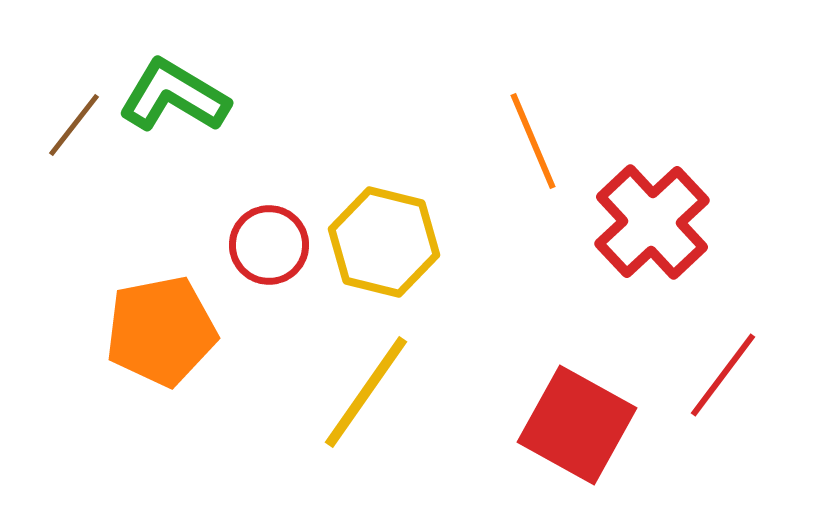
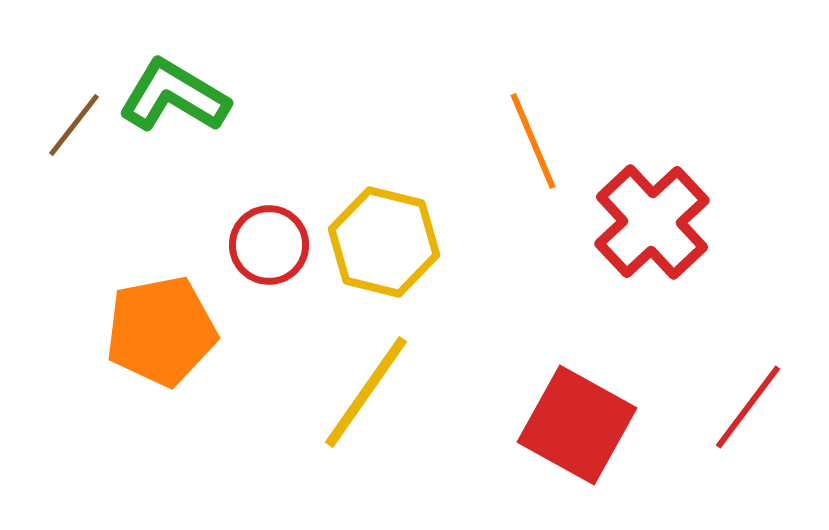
red line: moved 25 px right, 32 px down
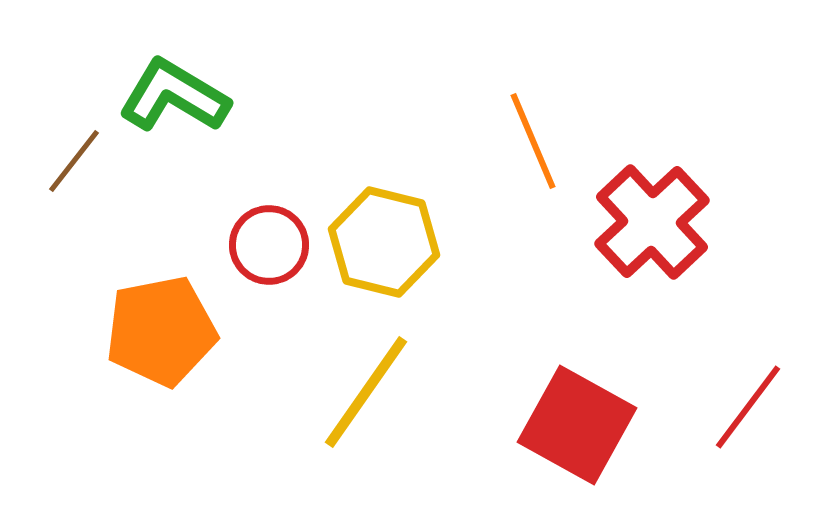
brown line: moved 36 px down
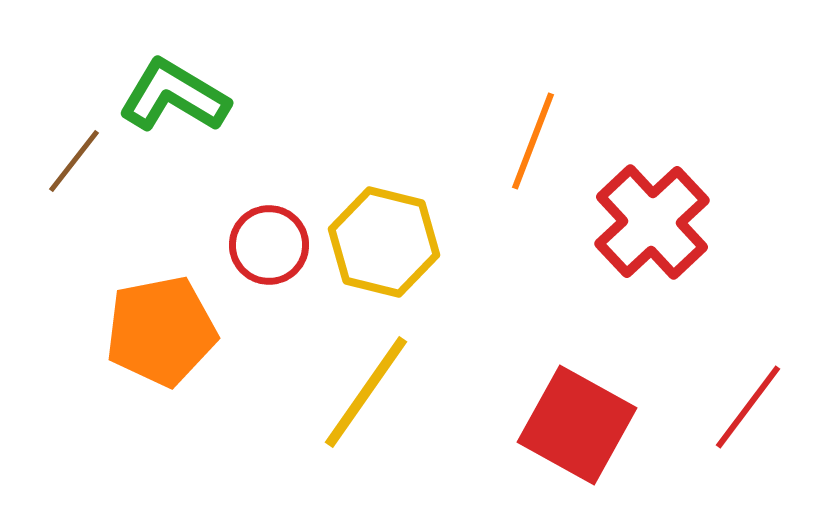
orange line: rotated 44 degrees clockwise
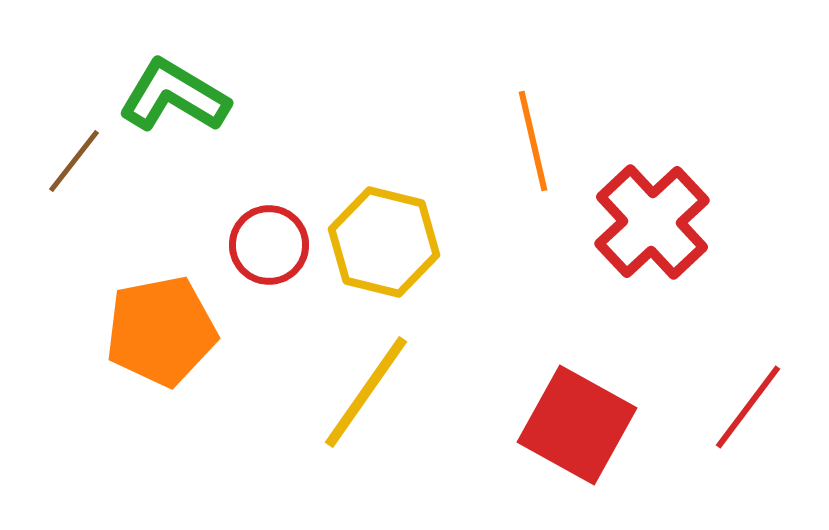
orange line: rotated 34 degrees counterclockwise
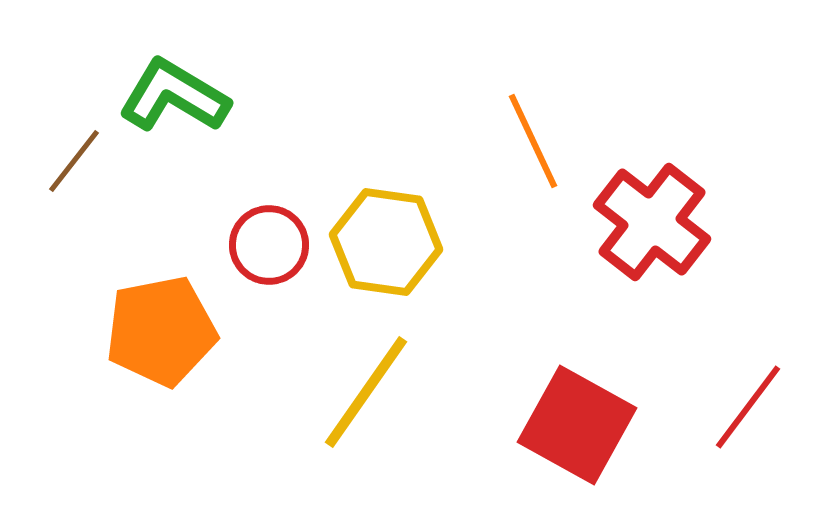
orange line: rotated 12 degrees counterclockwise
red cross: rotated 9 degrees counterclockwise
yellow hexagon: moved 2 px right; rotated 6 degrees counterclockwise
